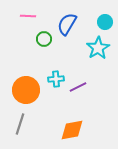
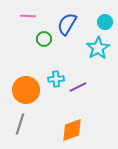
orange diamond: rotated 10 degrees counterclockwise
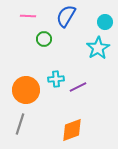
blue semicircle: moved 1 px left, 8 px up
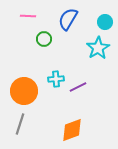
blue semicircle: moved 2 px right, 3 px down
orange circle: moved 2 px left, 1 px down
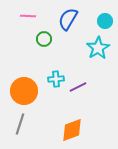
cyan circle: moved 1 px up
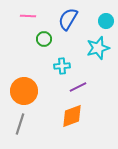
cyan circle: moved 1 px right
cyan star: rotated 15 degrees clockwise
cyan cross: moved 6 px right, 13 px up
orange diamond: moved 14 px up
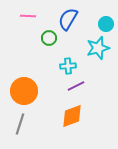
cyan circle: moved 3 px down
green circle: moved 5 px right, 1 px up
cyan cross: moved 6 px right
purple line: moved 2 px left, 1 px up
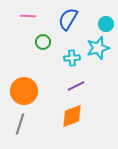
green circle: moved 6 px left, 4 px down
cyan cross: moved 4 px right, 8 px up
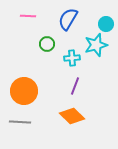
green circle: moved 4 px right, 2 px down
cyan star: moved 2 px left, 3 px up
purple line: moved 1 px left; rotated 42 degrees counterclockwise
orange diamond: rotated 65 degrees clockwise
gray line: moved 2 px up; rotated 75 degrees clockwise
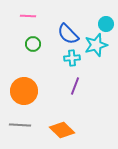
blue semicircle: moved 15 px down; rotated 75 degrees counterclockwise
green circle: moved 14 px left
orange diamond: moved 10 px left, 14 px down
gray line: moved 3 px down
